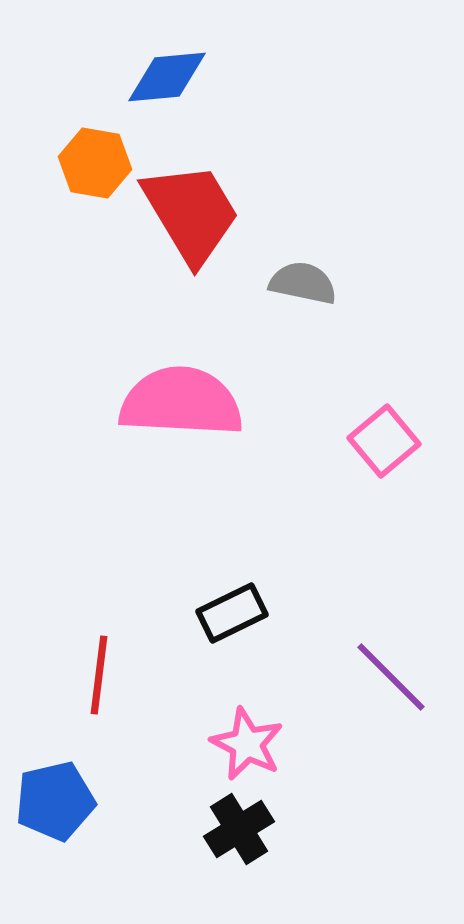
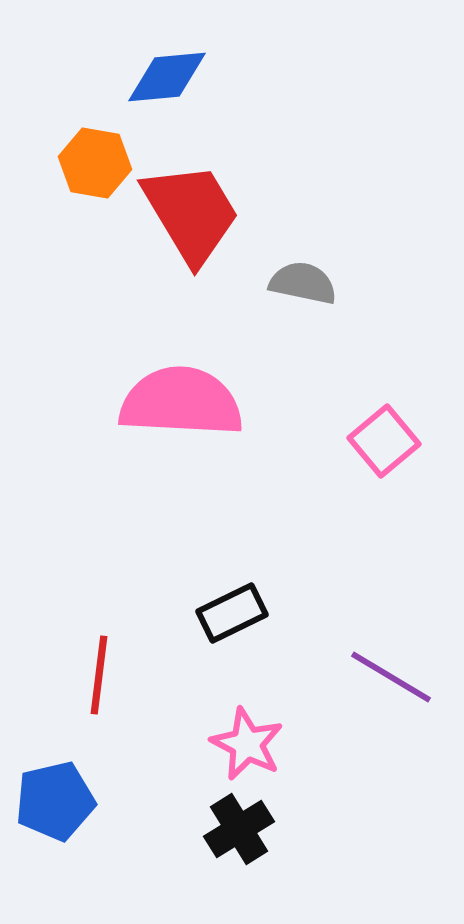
purple line: rotated 14 degrees counterclockwise
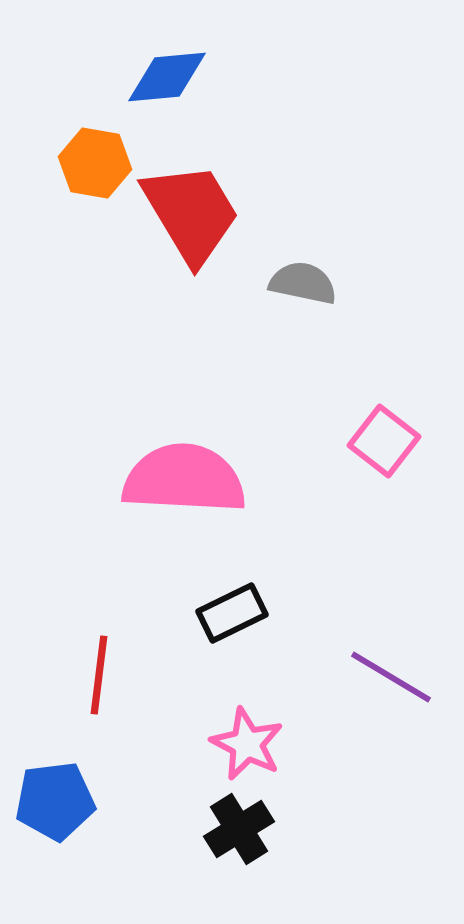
pink semicircle: moved 3 px right, 77 px down
pink square: rotated 12 degrees counterclockwise
blue pentagon: rotated 6 degrees clockwise
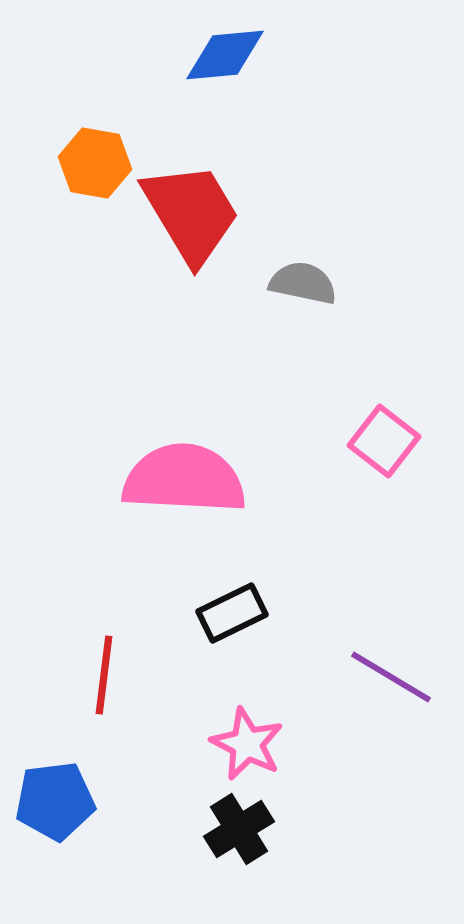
blue diamond: moved 58 px right, 22 px up
red line: moved 5 px right
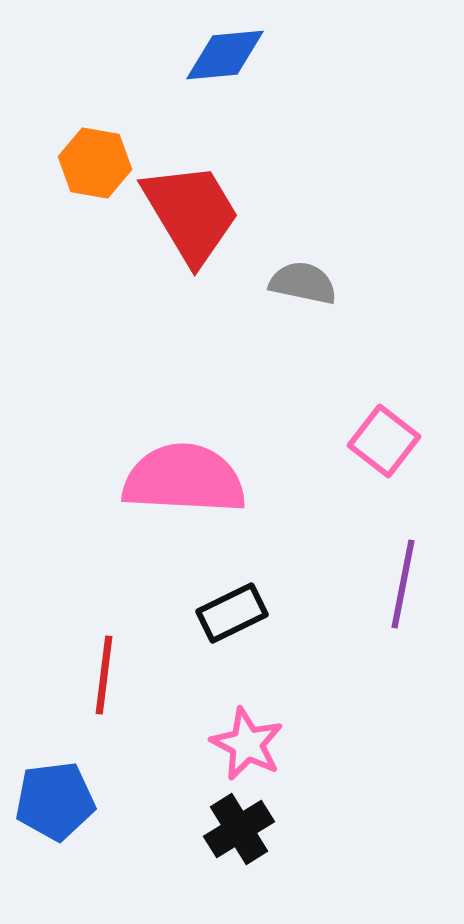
purple line: moved 12 px right, 93 px up; rotated 70 degrees clockwise
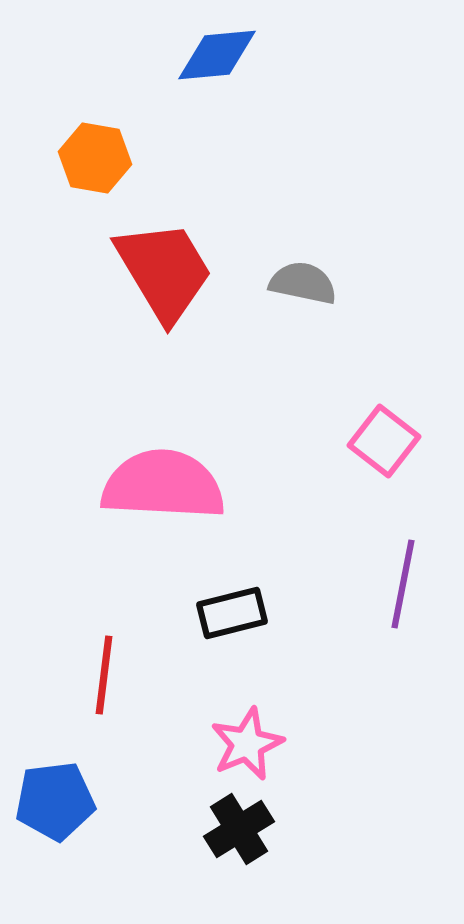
blue diamond: moved 8 px left
orange hexagon: moved 5 px up
red trapezoid: moved 27 px left, 58 px down
pink semicircle: moved 21 px left, 6 px down
black rectangle: rotated 12 degrees clockwise
pink star: rotated 22 degrees clockwise
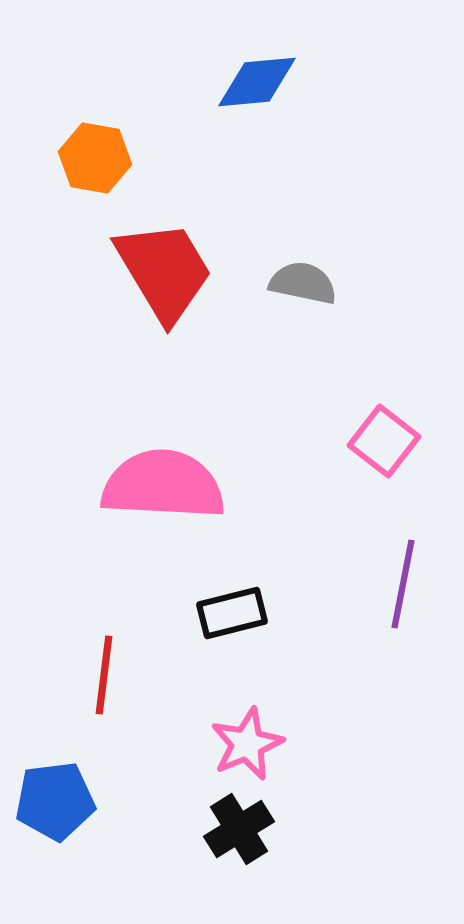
blue diamond: moved 40 px right, 27 px down
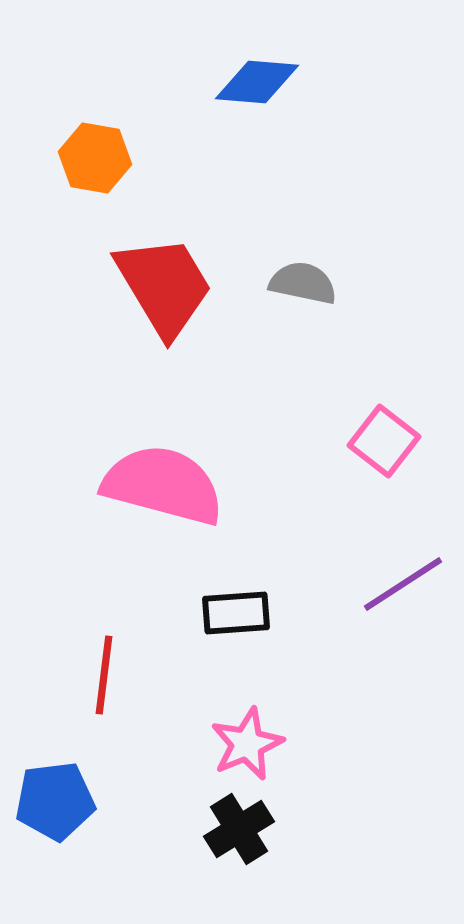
blue diamond: rotated 10 degrees clockwise
red trapezoid: moved 15 px down
pink semicircle: rotated 12 degrees clockwise
purple line: rotated 46 degrees clockwise
black rectangle: moved 4 px right; rotated 10 degrees clockwise
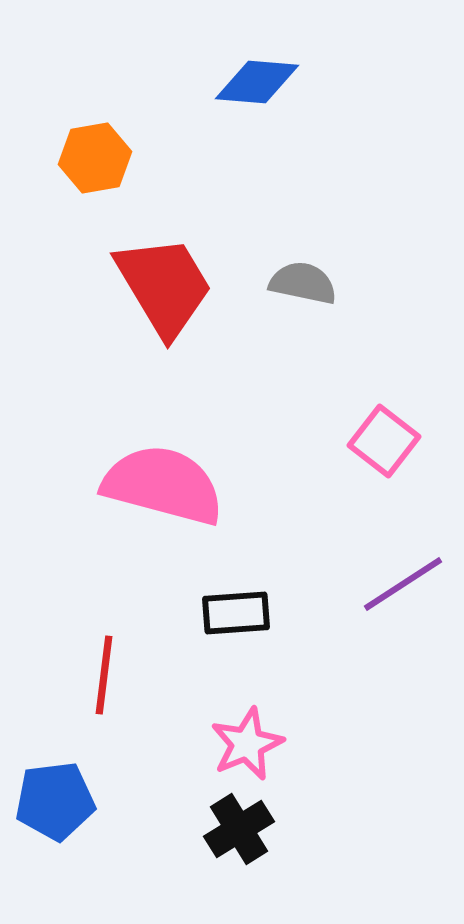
orange hexagon: rotated 20 degrees counterclockwise
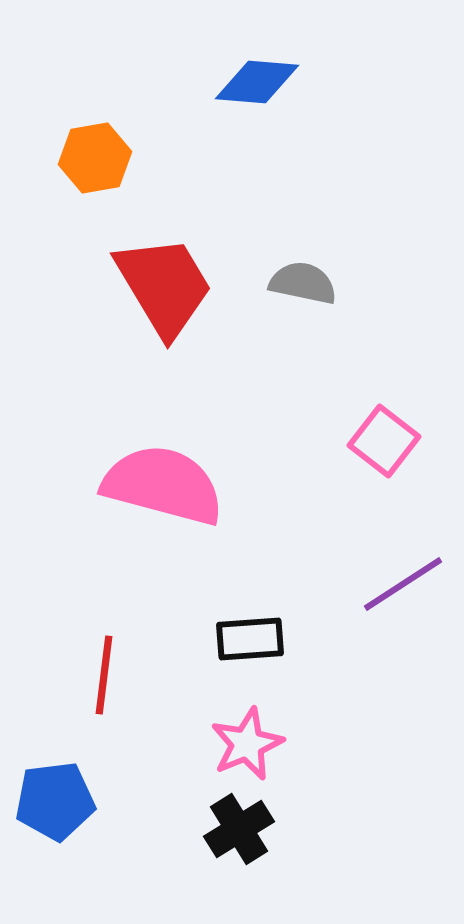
black rectangle: moved 14 px right, 26 px down
